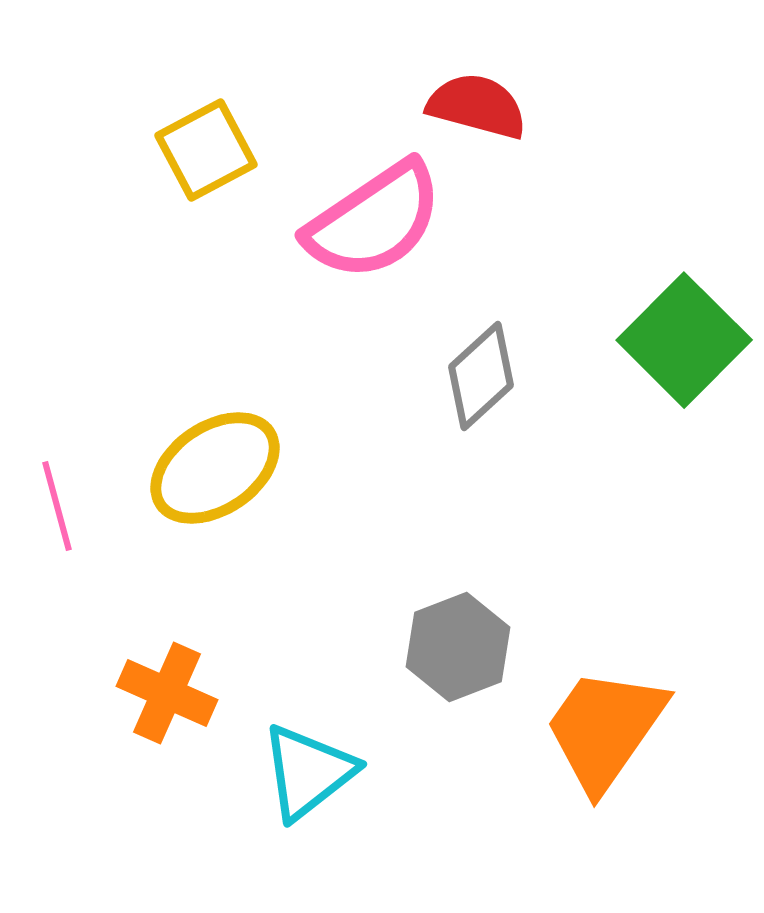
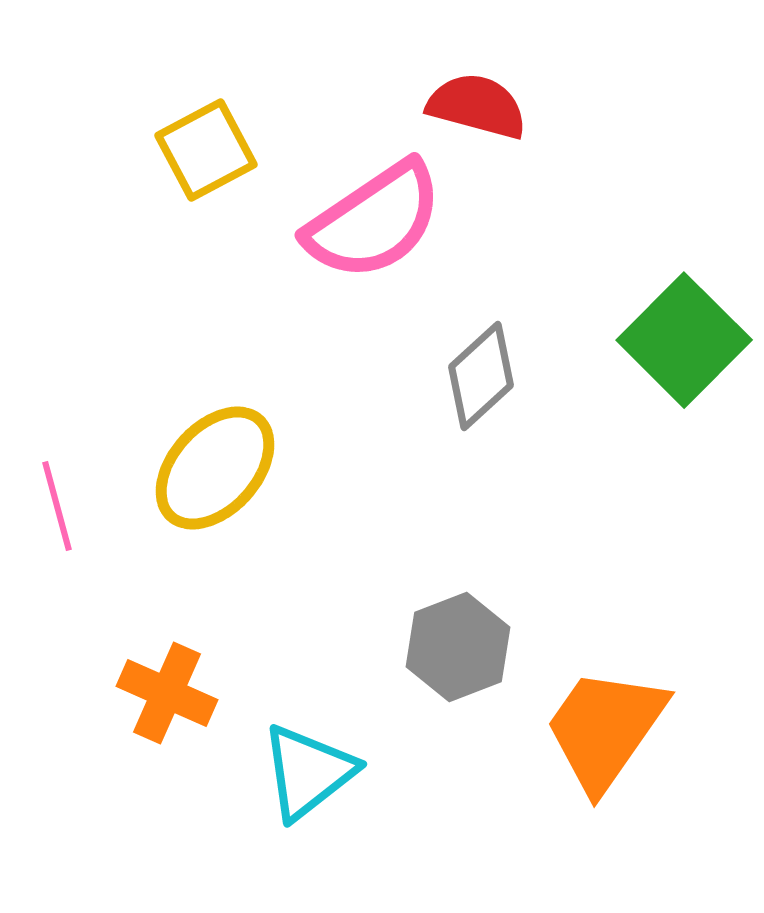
yellow ellipse: rotated 14 degrees counterclockwise
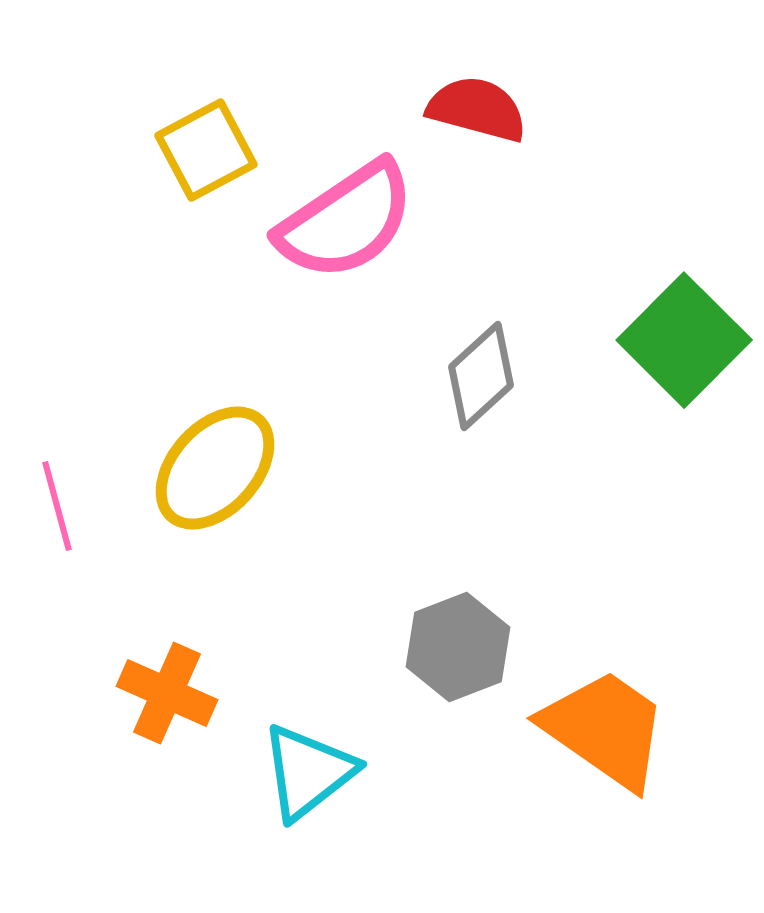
red semicircle: moved 3 px down
pink semicircle: moved 28 px left
orange trapezoid: rotated 90 degrees clockwise
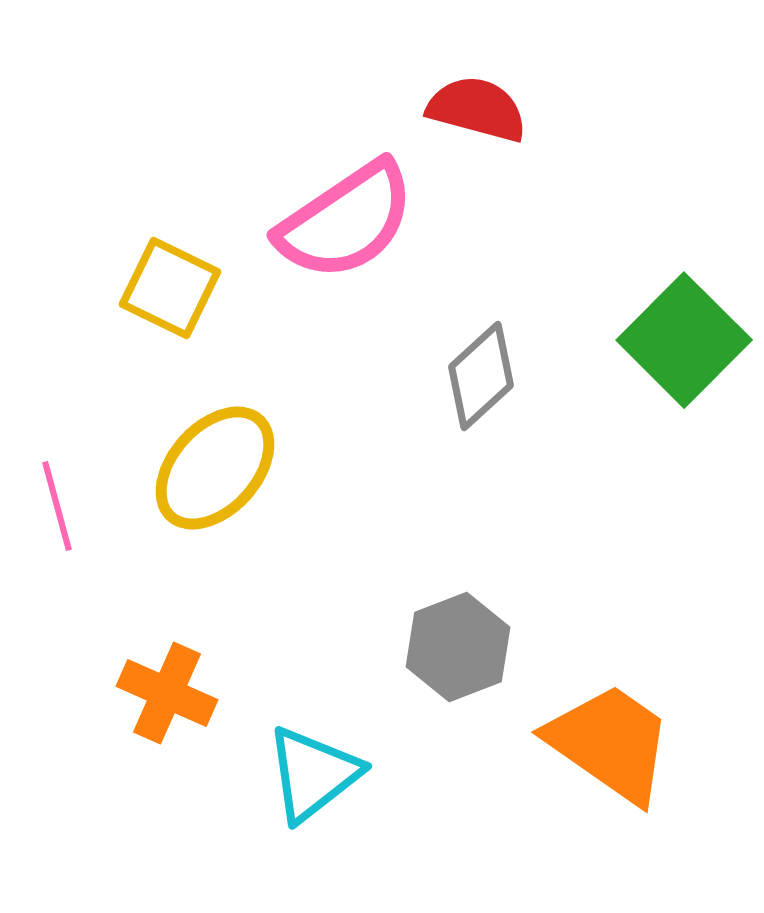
yellow square: moved 36 px left, 138 px down; rotated 36 degrees counterclockwise
orange trapezoid: moved 5 px right, 14 px down
cyan triangle: moved 5 px right, 2 px down
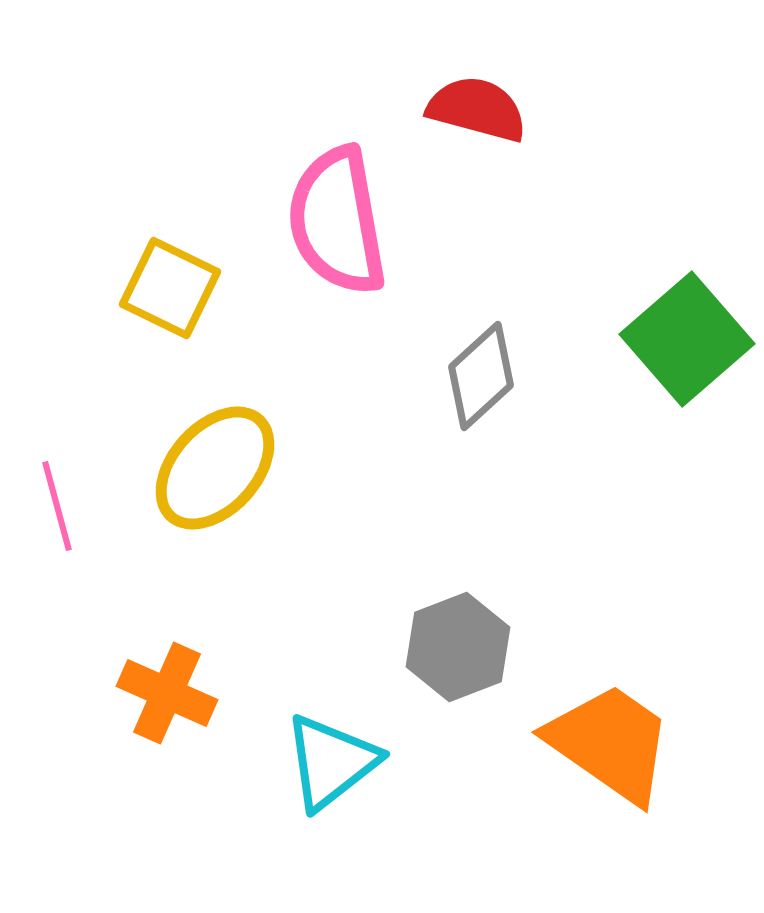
pink semicircle: moved 9 px left; rotated 114 degrees clockwise
green square: moved 3 px right, 1 px up; rotated 4 degrees clockwise
cyan triangle: moved 18 px right, 12 px up
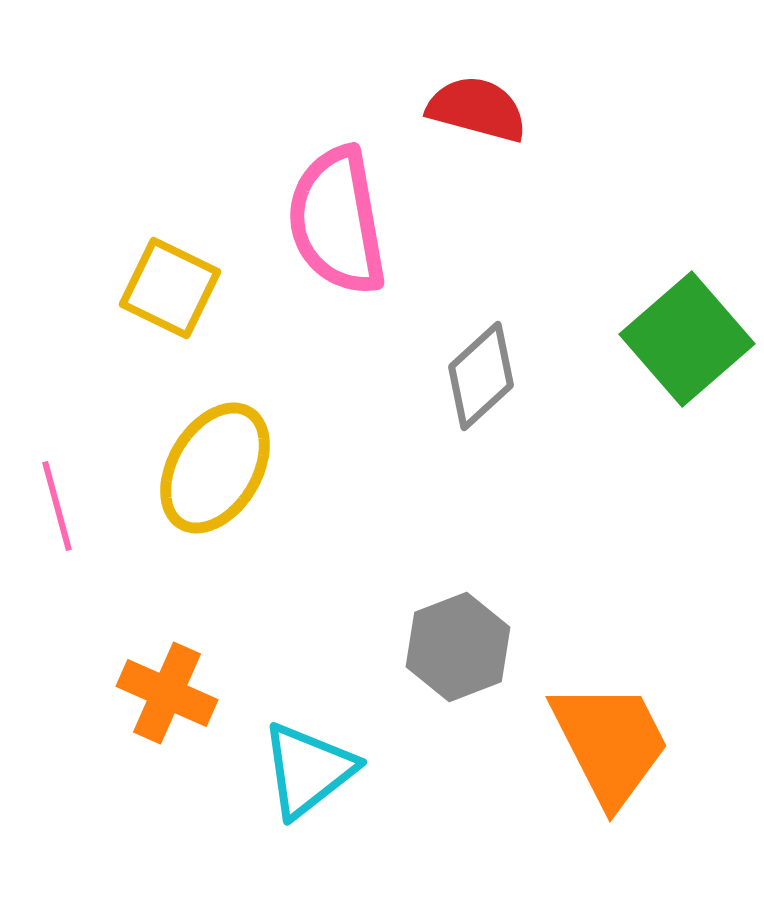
yellow ellipse: rotated 11 degrees counterclockwise
orange trapezoid: rotated 28 degrees clockwise
cyan triangle: moved 23 px left, 8 px down
